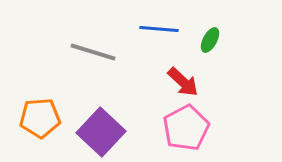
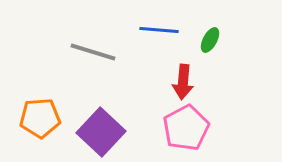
blue line: moved 1 px down
red arrow: rotated 52 degrees clockwise
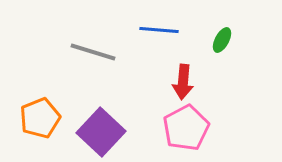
green ellipse: moved 12 px right
orange pentagon: rotated 18 degrees counterclockwise
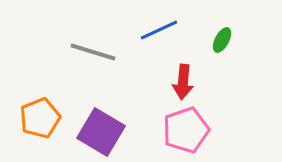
blue line: rotated 30 degrees counterclockwise
pink pentagon: moved 2 px down; rotated 9 degrees clockwise
purple square: rotated 12 degrees counterclockwise
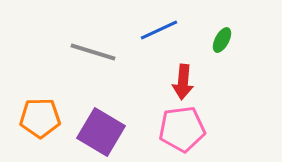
orange pentagon: rotated 21 degrees clockwise
pink pentagon: moved 4 px left, 1 px up; rotated 12 degrees clockwise
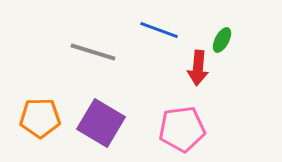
blue line: rotated 45 degrees clockwise
red arrow: moved 15 px right, 14 px up
purple square: moved 9 px up
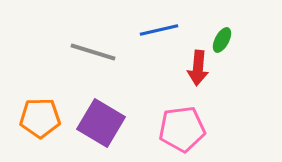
blue line: rotated 33 degrees counterclockwise
